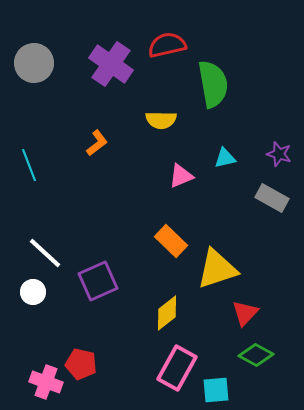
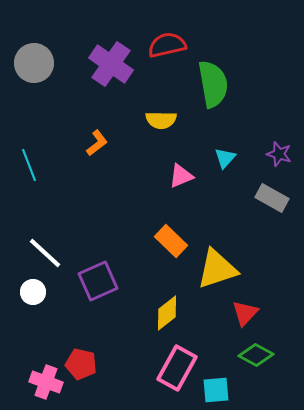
cyan triangle: rotated 35 degrees counterclockwise
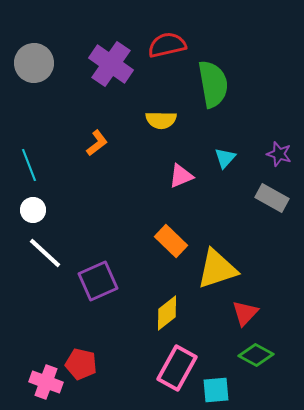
white circle: moved 82 px up
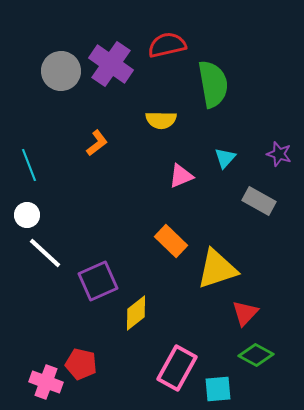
gray circle: moved 27 px right, 8 px down
gray rectangle: moved 13 px left, 3 px down
white circle: moved 6 px left, 5 px down
yellow diamond: moved 31 px left
cyan square: moved 2 px right, 1 px up
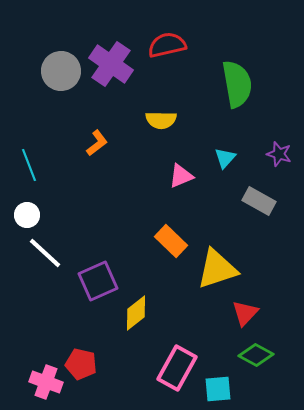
green semicircle: moved 24 px right
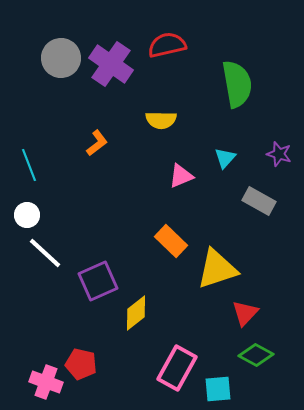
gray circle: moved 13 px up
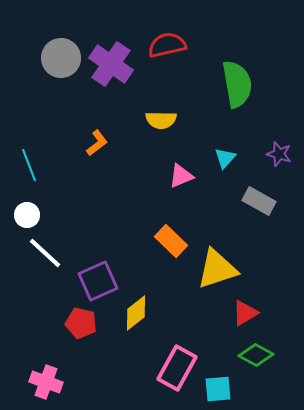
red triangle: rotated 16 degrees clockwise
red pentagon: moved 41 px up
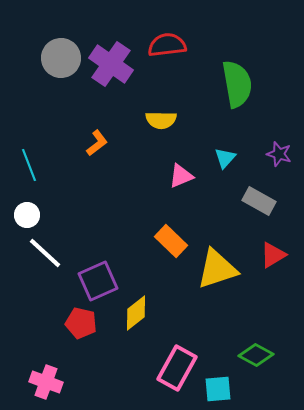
red semicircle: rotated 6 degrees clockwise
red triangle: moved 28 px right, 58 px up
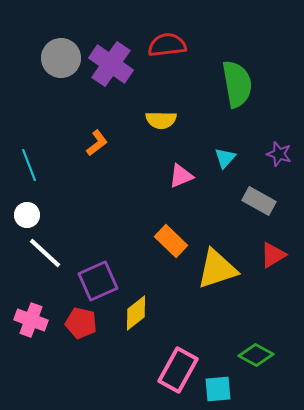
pink rectangle: moved 1 px right, 2 px down
pink cross: moved 15 px left, 62 px up
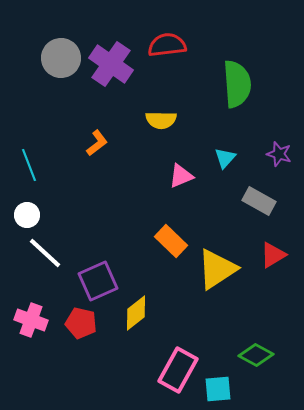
green semicircle: rotated 6 degrees clockwise
yellow triangle: rotated 15 degrees counterclockwise
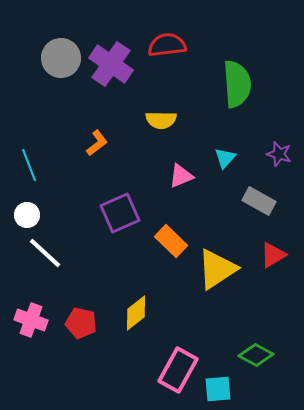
purple square: moved 22 px right, 68 px up
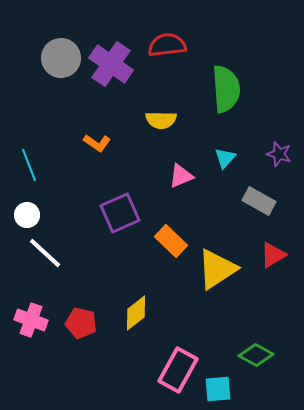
green semicircle: moved 11 px left, 5 px down
orange L-shape: rotated 72 degrees clockwise
